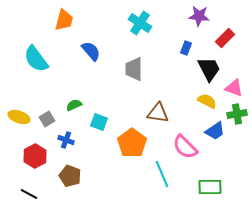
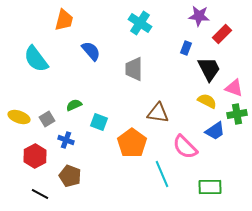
red rectangle: moved 3 px left, 4 px up
black line: moved 11 px right
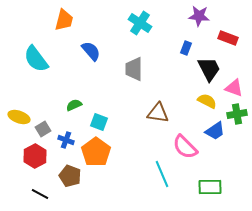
red rectangle: moved 6 px right, 4 px down; rotated 66 degrees clockwise
gray square: moved 4 px left, 10 px down
orange pentagon: moved 36 px left, 9 px down
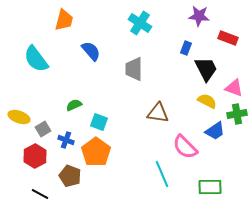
black trapezoid: moved 3 px left
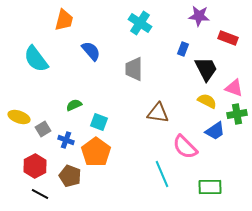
blue rectangle: moved 3 px left, 1 px down
red hexagon: moved 10 px down
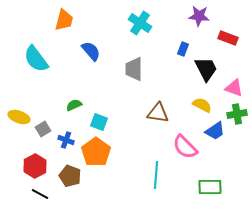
yellow semicircle: moved 5 px left, 4 px down
cyan line: moved 6 px left, 1 px down; rotated 28 degrees clockwise
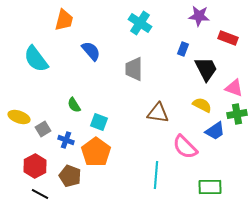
green semicircle: rotated 98 degrees counterclockwise
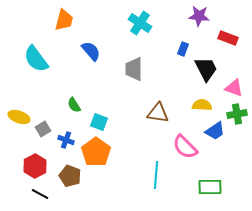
yellow semicircle: rotated 24 degrees counterclockwise
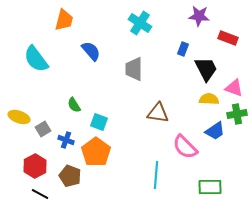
yellow semicircle: moved 7 px right, 6 px up
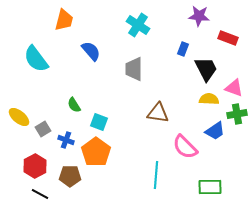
cyan cross: moved 2 px left, 2 px down
yellow ellipse: rotated 20 degrees clockwise
brown pentagon: rotated 20 degrees counterclockwise
